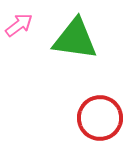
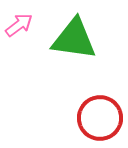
green triangle: moved 1 px left
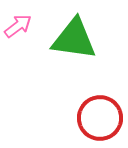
pink arrow: moved 1 px left, 1 px down
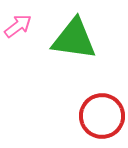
red circle: moved 2 px right, 2 px up
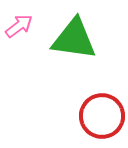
pink arrow: moved 1 px right
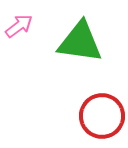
green triangle: moved 6 px right, 3 px down
